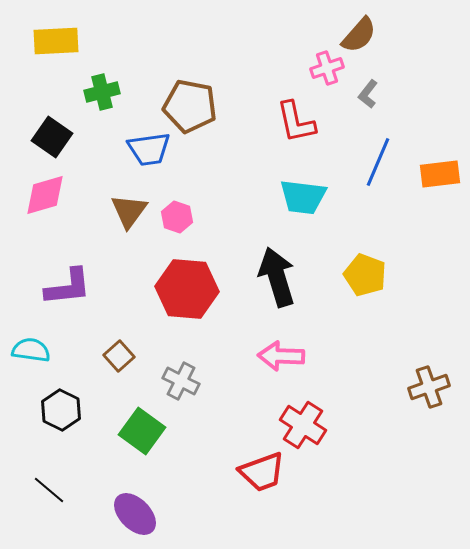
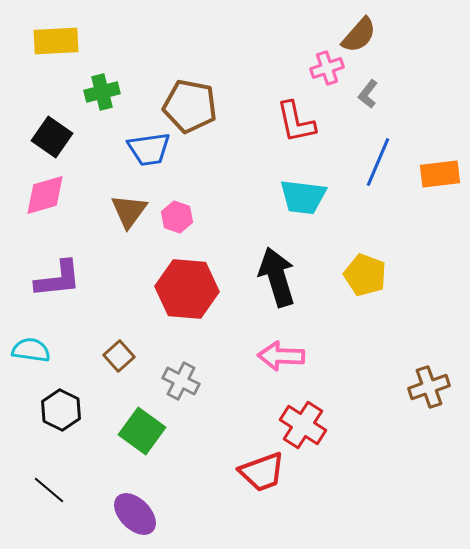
purple L-shape: moved 10 px left, 8 px up
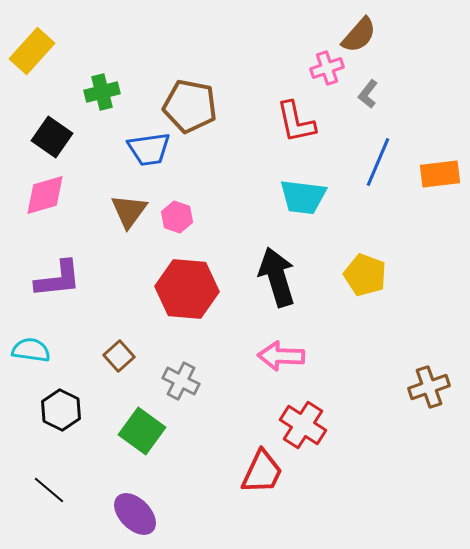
yellow rectangle: moved 24 px left, 10 px down; rotated 45 degrees counterclockwise
red trapezoid: rotated 45 degrees counterclockwise
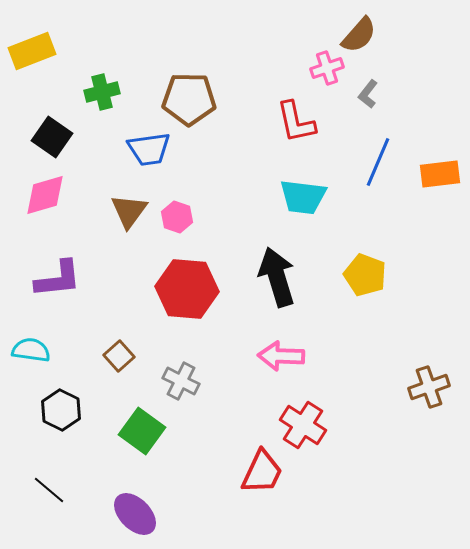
yellow rectangle: rotated 27 degrees clockwise
brown pentagon: moved 1 px left, 7 px up; rotated 10 degrees counterclockwise
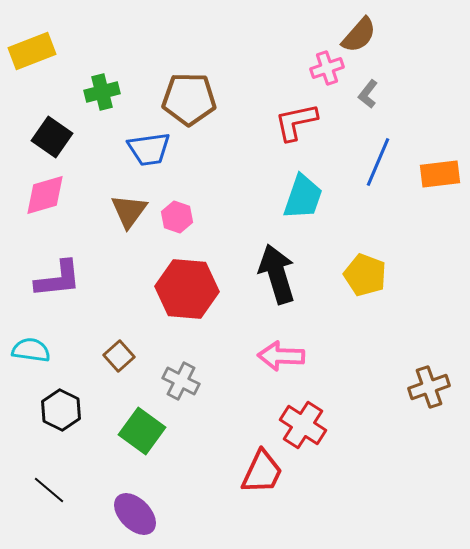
red L-shape: rotated 90 degrees clockwise
cyan trapezoid: rotated 78 degrees counterclockwise
black arrow: moved 3 px up
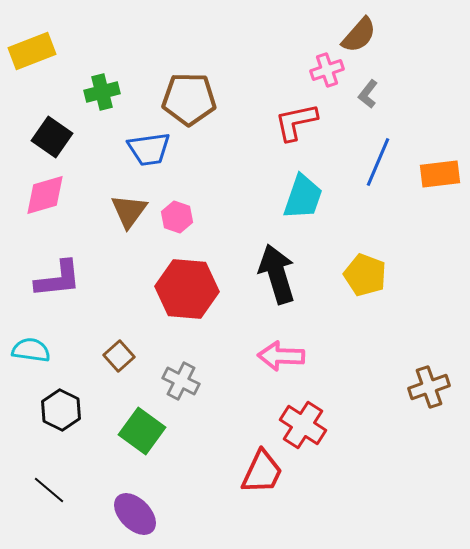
pink cross: moved 2 px down
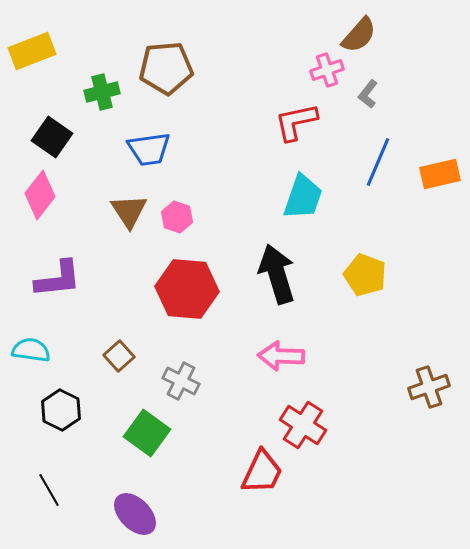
brown pentagon: moved 23 px left, 31 px up; rotated 6 degrees counterclockwise
orange rectangle: rotated 6 degrees counterclockwise
pink diamond: moved 5 px left; rotated 36 degrees counterclockwise
brown triangle: rotated 9 degrees counterclockwise
green square: moved 5 px right, 2 px down
black line: rotated 20 degrees clockwise
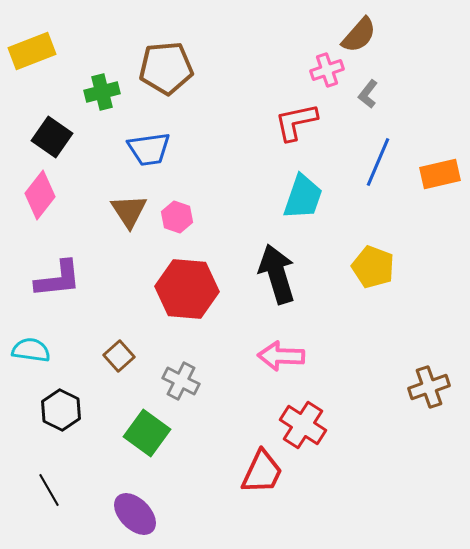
yellow pentagon: moved 8 px right, 8 px up
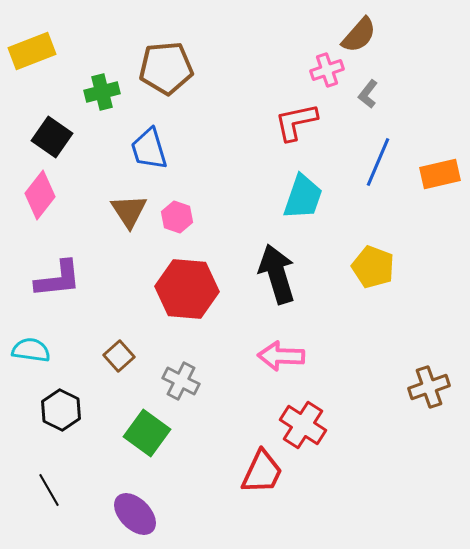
blue trapezoid: rotated 81 degrees clockwise
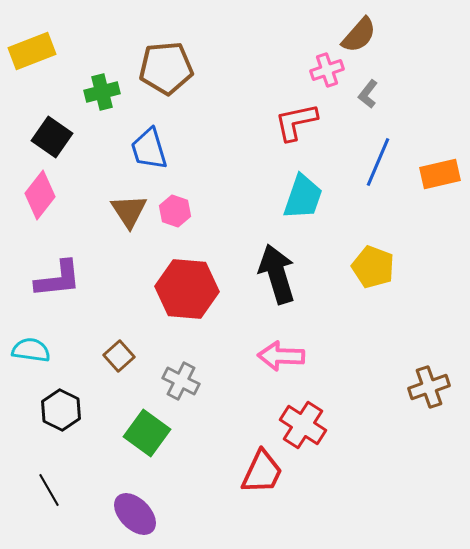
pink hexagon: moved 2 px left, 6 px up
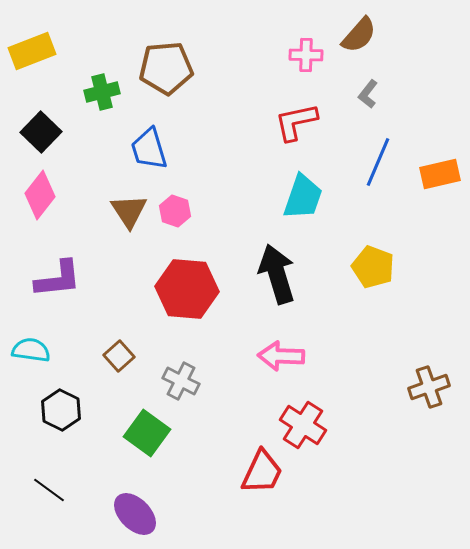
pink cross: moved 21 px left, 15 px up; rotated 20 degrees clockwise
black square: moved 11 px left, 5 px up; rotated 9 degrees clockwise
black line: rotated 24 degrees counterclockwise
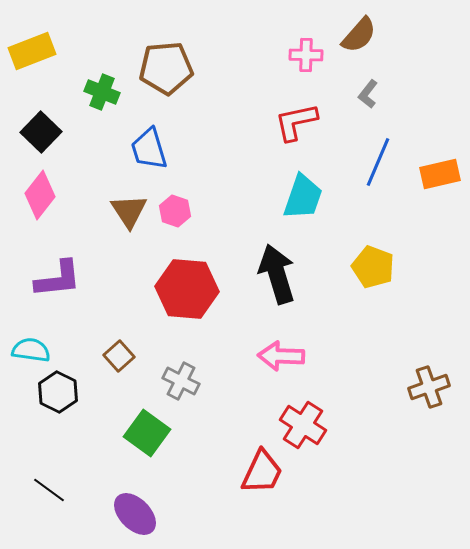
green cross: rotated 36 degrees clockwise
black hexagon: moved 3 px left, 18 px up
